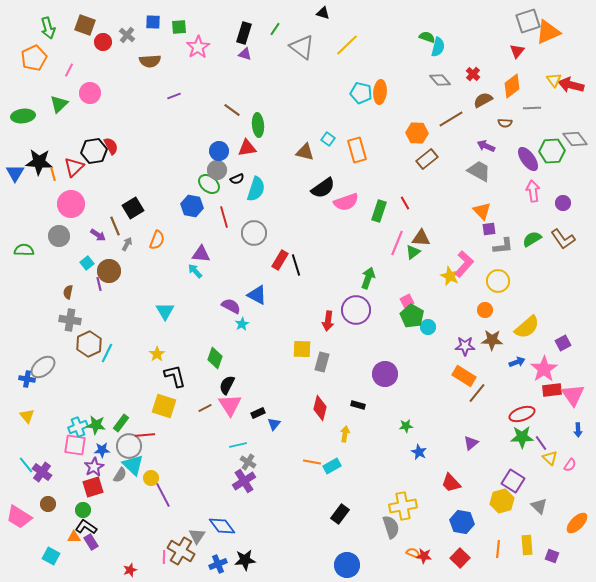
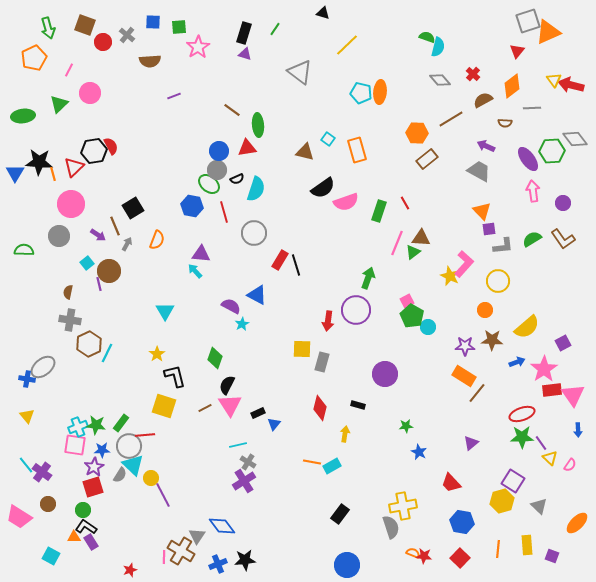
gray triangle at (302, 47): moved 2 px left, 25 px down
red line at (224, 217): moved 5 px up
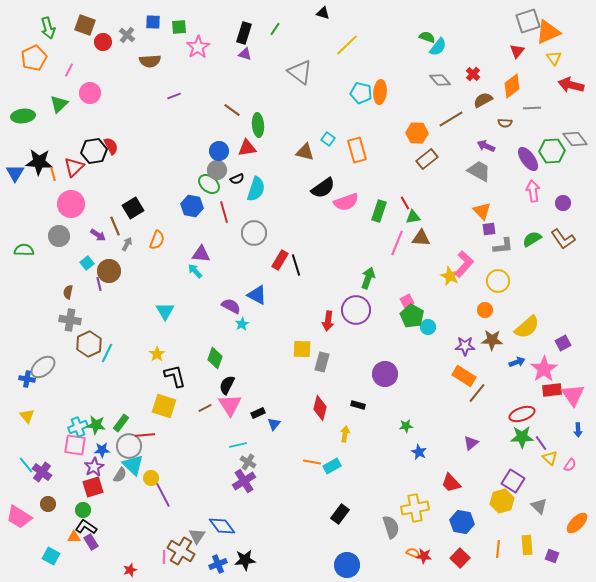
cyan semicircle at (438, 47): rotated 24 degrees clockwise
yellow triangle at (554, 80): moved 22 px up
green triangle at (413, 252): moved 35 px up; rotated 28 degrees clockwise
yellow cross at (403, 506): moved 12 px right, 2 px down
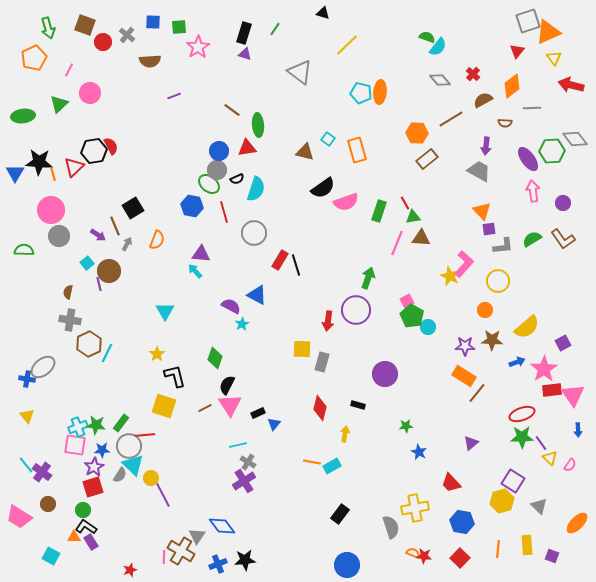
purple arrow at (486, 146): rotated 108 degrees counterclockwise
pink circle at (71, 204): moved 20 px left, 6 px down
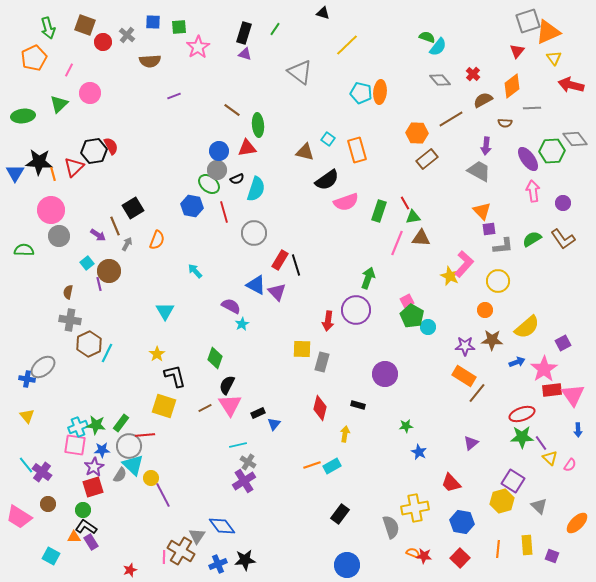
black semicircle at (323, 188): moved 4 px right, 8 px up
purple triangle at (201, 254): moved 76 px right, 38 px down; rotated 42 degrees clockwise
blue triangle at (257, 295): moved 1 px left, 10 px up
orange line at (312, 462): moved 3 px down; rotated 30 degrees counterclockwise
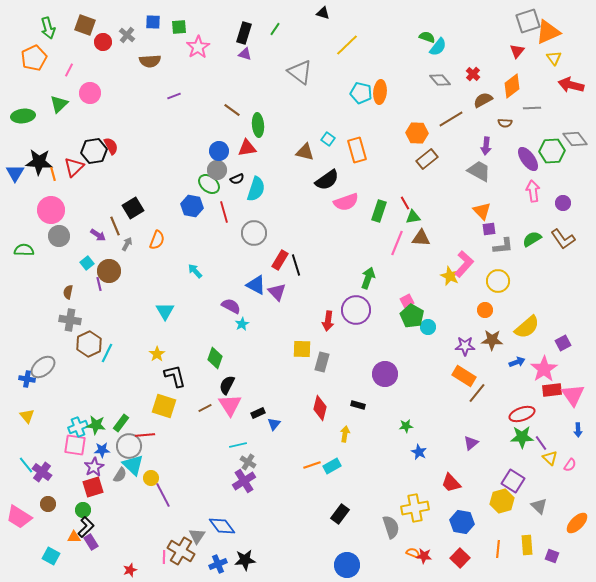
black L-shape at (86, 527): rotated 100 degrees clockwise
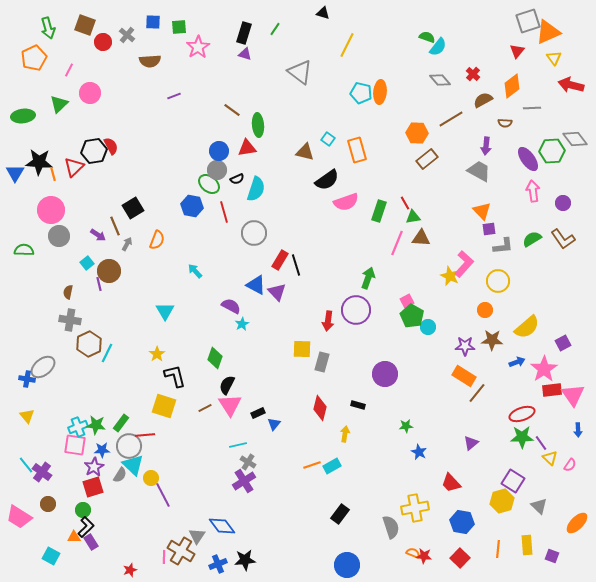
yellow line at (347, 45): rotated 20 degrees counterclockwise
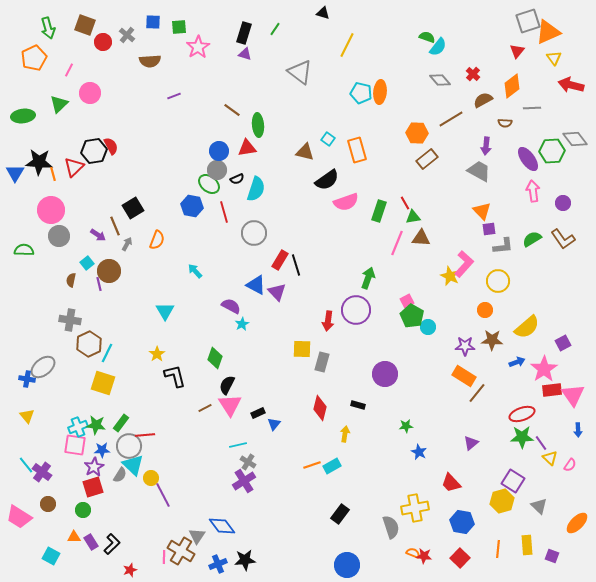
brown semicircle at (68, 292): moved 3 px right, 12 px up
yellow square at (164, 406): moved 61 px left, 23 px up
black L-shape at (86, 527): moved 26 px right, 17 px down
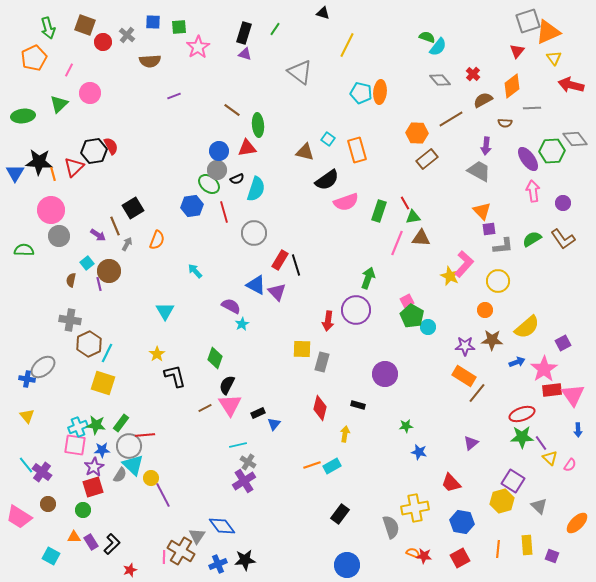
blue hexagon at (192, 206): rotated 20 degrees counterclockwise
blue star at (419, 452): rotated 14 degrees counterclockwise
red square at (460, 558): rotated 18 degrees clockwise
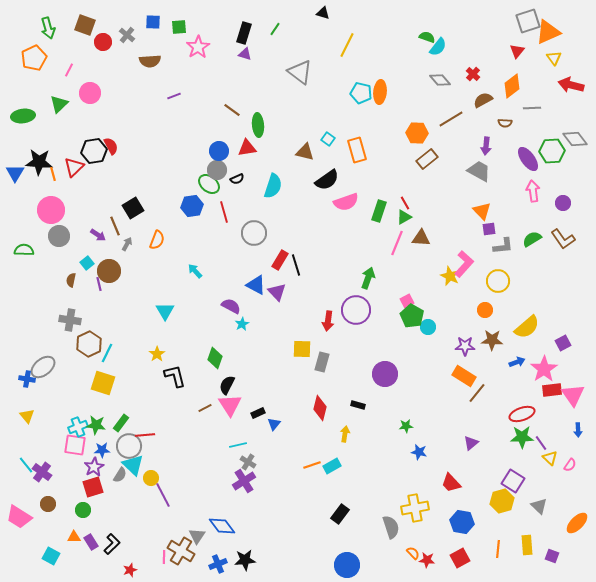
cyan semicircle at (256, 189): moved 17 px right, 3 px up
green triangle at (413, 217): moved 9 px left; rotated 21 degrees counterclockwise
orange semicircle at (413, 553): rotated 24 degrees clockwise
red star at (424, 556): moved 3 px right, 4 px down
